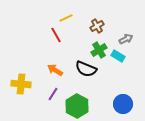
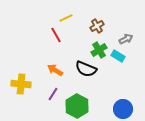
blue circle: moved 5 px down
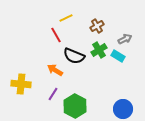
gray arrow: moved 1 px left
black semicircle: moved 12 px left, 13 px up
green hexagon: moved 2 px left
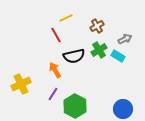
black semicircle: rotated 35 degrees counterclockwise
orange arrow: rotated 28 degrees clockwise
yellow cross: rotated 30 degrees counterclockwise
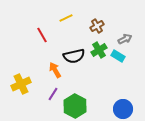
red line: moved 14 px left
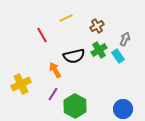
gray arrow: rotated 40 degrees counterclockwise
cyan rectangle: rotated 24 degrees clockwise
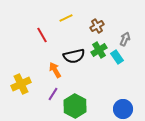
cyan rectangle: moved 1 px left, 1 px down
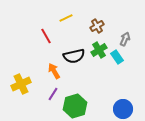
red line: moved 4 px right, 1 px down
orange arrow: moved 1 px left, 1 px down
green hexagon: rotated 15 degrees clockwise
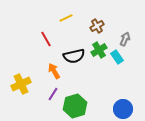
red line: moved 3 px down
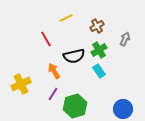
cyan rectangle: moved 18 px left, 14 px down
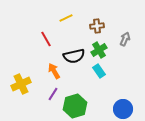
brown cross: rotated 24 degrees clockwise
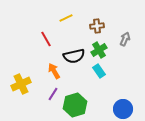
green hexagon: moved 1 px up
